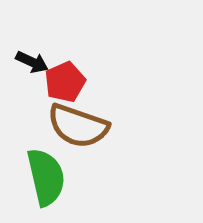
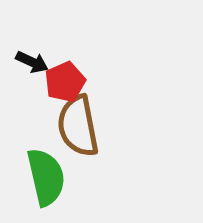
brown semicircle: rotated 60 degrees clockwise
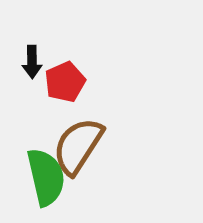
black arrow: rotated 64 degrees clockwise
brown semicircle: moved 20 px down; rotated 44 degrees clockwise
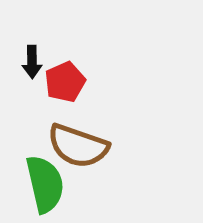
brown semicircle: rotated 104 degrees counterclockwise
green semicircle: moved 1 px left, 7 px down
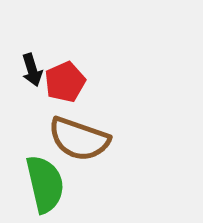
black arrow: moved 8 px down; rotated 16 degrees counterclockwise
brown semicircle: moved 1 px right, 7 px up
